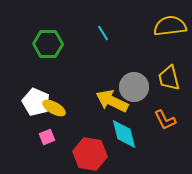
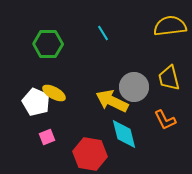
yellow ellipse: moved 15 px up
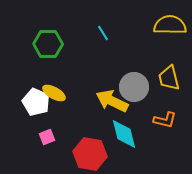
yellow semicircle: moved 1 px up; rotated 8 degrees clockwise
orange L-shape: rotated 50 degrees counterclockwise
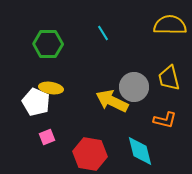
yellow ellipse: moved 3 px left, 5 px up; rotated 20 degrees counterclockwise
cyan diamond: moved 16 px right, 17 px down
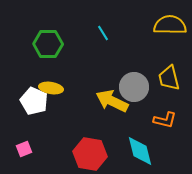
white pentagon: moved 2 px left, 1 px up
pink square: moved 23 px left, 12 px down
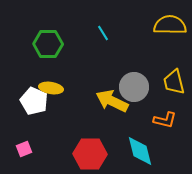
yellow trapezoid: moved 5 px right, 4 px down
red hexagon: rotated 8 degrees counterclockwise
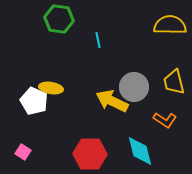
cyan line: moved 5 px left, 7 px down; rotated 21 degrees clockwise
green hexagon: moved 11 px right, 25 px up; rotated 8 degrees clockwise
orange L-shape: rotated 20 degrees clockwise
pink square: moved 1 px left, 3 px down; rotated 35 degrees counterclockwise
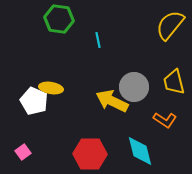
yellow semicircle: rotated 52 degrees counterclockwise
pink square: rotated 21 degrees clockwise
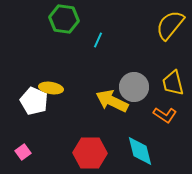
green hexagon: moved 5 px right
cyan line: rotated 35 degrees clockwise
yellow trapezoid: moved 1 px left, 1 px down
orange L-shape: moved 5 px up
red hexagon: moved 1 px up
